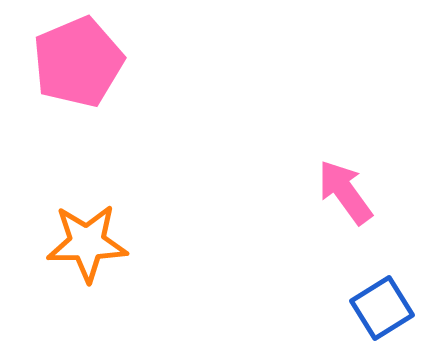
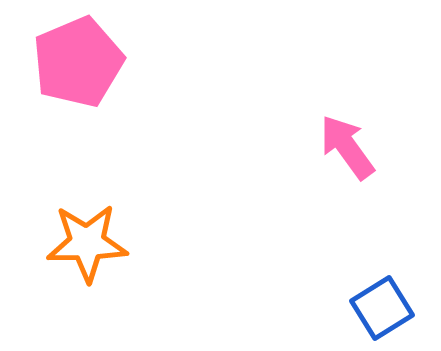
pink arrow: moved 2 px right, 45 px up
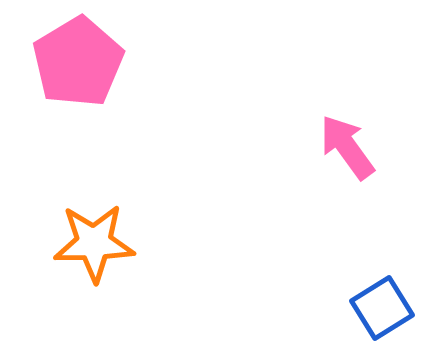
pink pentagon: rotated 8 degrees counterclockwise
orange star: moved 7 px right
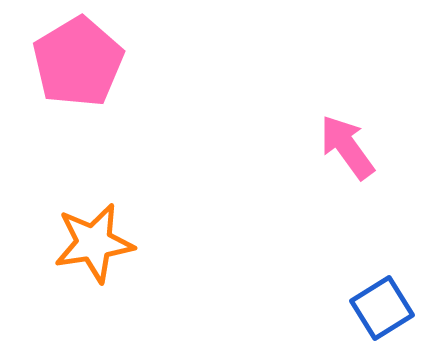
orange star: rotated 8 degrees counterclockwise
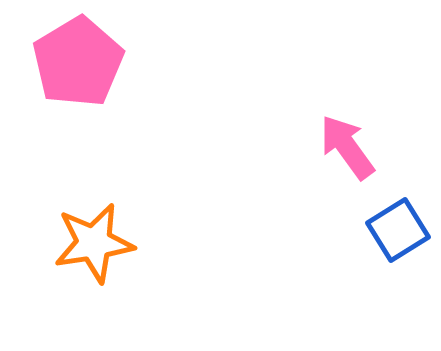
blue square: moved 16 px right, 78 px up
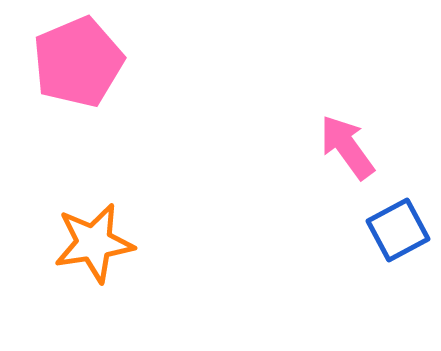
pink pentagon: rotated 8 degrees clockwise
blue square: rotated 4 degrees clockwise
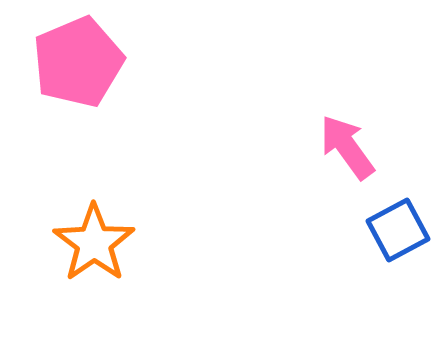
orange star: rotated 26 degrees counterclockwise
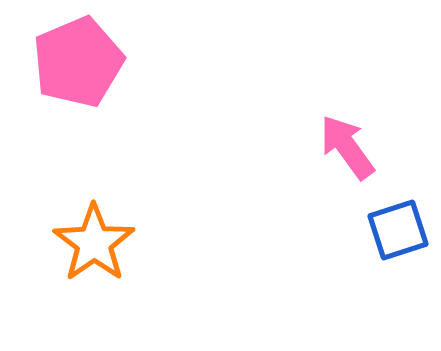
blue square: rotated 10 degrees clockwise
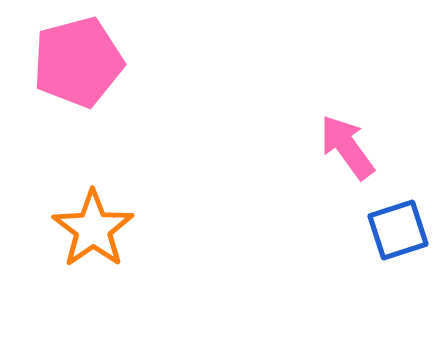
pink pentagon: rotated 8 degrees clockwise
orange star: moved 1 px left, 14 px up
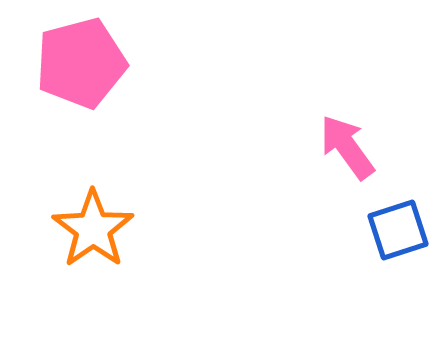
pink pentagon: moved 3 px right, 1 px down
